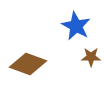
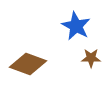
brown star: moved 1 px down
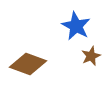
brown star: moved 2 px up; rotated 24 degrees counterclockwise
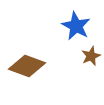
brown diamond: moved 1 px left, 2 px down
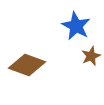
brown diamond: moved 1 px up
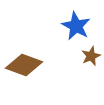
brown diamond: moved 3 px left
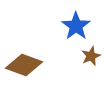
blue star: rotated 8 degrees clockwise
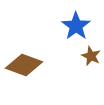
brown star: rotated 24 degrees counterclockwise
